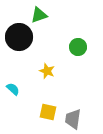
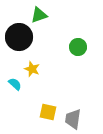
yellow star: moved 15 px left, 2 px up
cyan semicircle: moved 2 px right, 5 px up
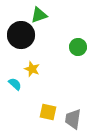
black circle: moved 2 px right, 2 px up
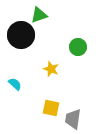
yellow star: moved 19 px right
yellow square: moved 3 px right, 4 px up
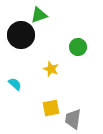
yellow square: rotated 24 degrees counterclockwise
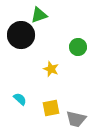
cyan semicircle: moved 5 px right, 15 px down
gray trapezoid: moved 3 px right; rotated 85 degrees counterclockwise
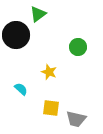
green triangle: moved 1 px left, 1 px up; rotated 18 degrees counterclockwise
black circle: moved 5 px left
yellow star: moved 2 px left, 3 px down
cyan semicircle: moved 1 px right, 10 px up
yellow square: rotated 18 degrees clockwise
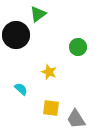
gray trapezoid: rotated 45 degrees clockwise
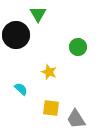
green triangle: rotated 24 degrees counterclockwise
